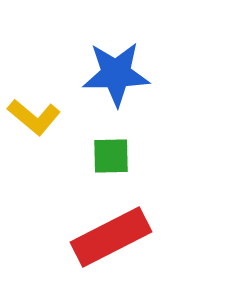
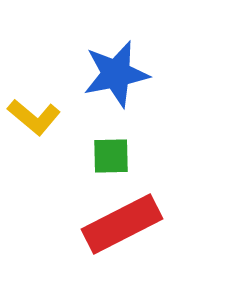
blue star: rotated 10 degrees counterclockwise
red rectangle: moved 11 px right, 13 px up
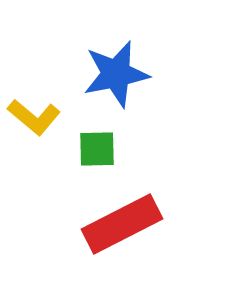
green square: moved 14 px left, 7 px up
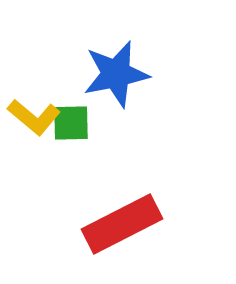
green square: moved 26 px left, 26 px up
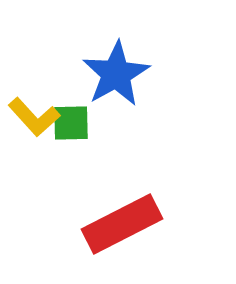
blue star: rotated 18 degrees counterclockwise
yellow L-shape: rotated 8 degrees clockwise
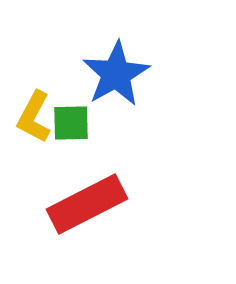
yellow L-shape: rotated 70 degrees clockwise
red rectangle: moved 35 px left, 20 px up
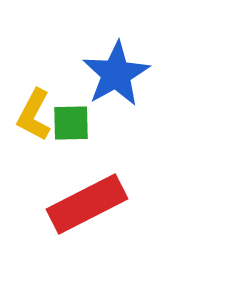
yellow L-shape: moved 2 px up
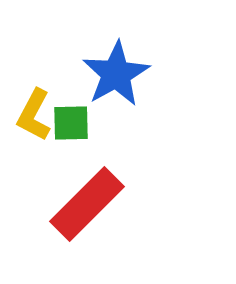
red rectangle: rotated 18 degrees counterclockwise
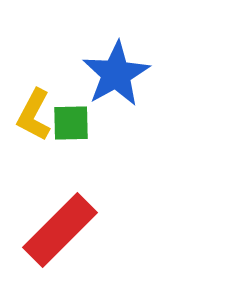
red rectangle: moved 27 px left, 26 px down
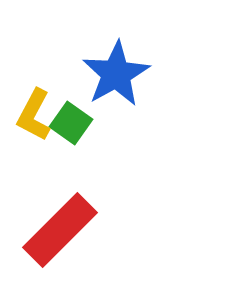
green square: rotated 36 degrees clockwise
